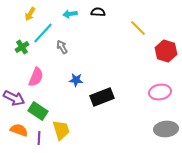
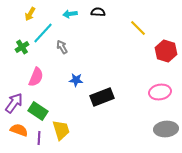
purple arrow: moved 5 px down; rotated 80 degrees counterclockwise
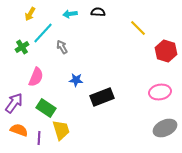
green rectangle: moved 8 px right, 3 px up
gray ellipse: moved 1 px left, 1 px up; rotated 20 degrees counterclockwise
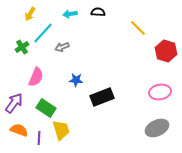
gray arrow: rotated 80 degrees counterclockwise
gray ellipse: moved 8 px left
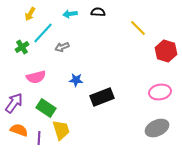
pink semicircle: rotated 54 degrees clockwise
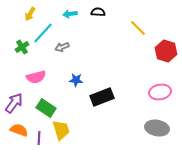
gray ellipse: rotated 35 degrees clockwise
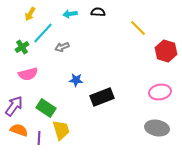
pink semicircle: moved 8 px left, 3 px up
purple arrow: moved 3 px down
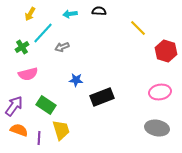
black semicircle: moved 1 px right, 1 px up
green rectangle: moved 3 px up
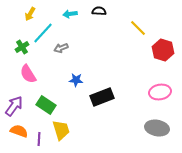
gray arrow: moved 1 px left, 1 px down
red hexagon: moved 3 px left, 1 px up
pink semicircle: rotated 72 degrees clockwise
orange semicircle: moved 1 px down
purple line: moved 1 px down
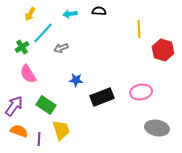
yellow line: moved 1 px right, 1 px down; rotated 42 degrees clockwise
pink ellipse: moved 19 px left
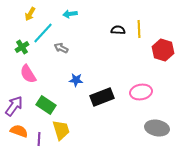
black semicircle: moved 19 px right, 19 px down
gray arrow: rotated 48 degrees clockwise
